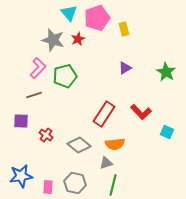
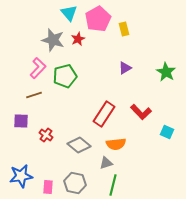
pink pentagon: moved 1 px right, 1 px down; rotated 10 degrees counterclockwise
orange semicircle: moved 1 px right
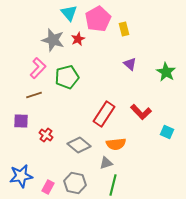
purple triangle: moved 5 px right, 4 px up; rotated 48 degrees counterclockwise
green pentagon: moved 2 px right, 1 px down
pink rectangle: rotated 24 degrees clockwise
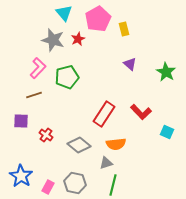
cyan triangle: moved 5 px left
blue star: rotated 30 degrees counterclockwise
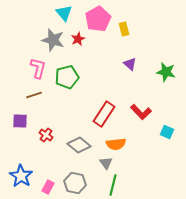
pink L-shape: rotated 30 degrees counterclockwise
green star: rotated 18 degrees counterclockwise
purple square: moved 1 px left
gray triangle: rotated 48 degrees counterclockwise
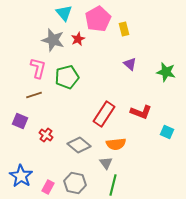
red L-shape: rotated 25 degrees counterclockwise
purple square: rotated 21 degrees clockwise
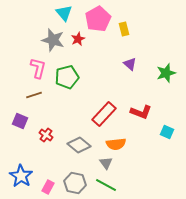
green star: moved 1 px down; rotated 30 degrees counterclockwise
red rectangle: rotated 10 degrees clockwise
green line: moved 7 px left; rotated 75 degrees counterclockwise
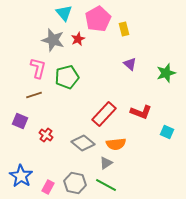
gray diamond: moved 4 px right, 2 px up
gray triangle: rotated 32 degrees clockwise
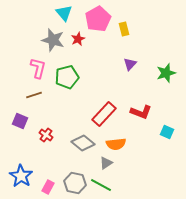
purple triangle: rotated 32 degrees clockwise
green line: moved 5 px left
